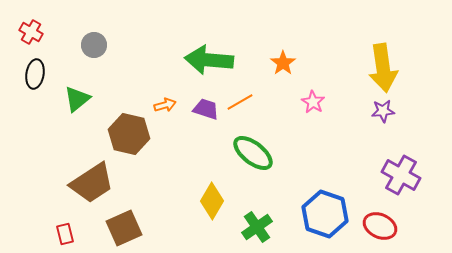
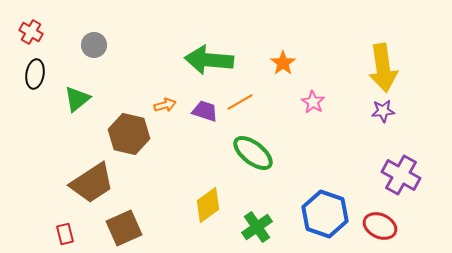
purple trapezoid: moved 1 px left, 2 px down
yellow diamond: moved 4 px left, 4 px down; rotated 24 degrees clockwise
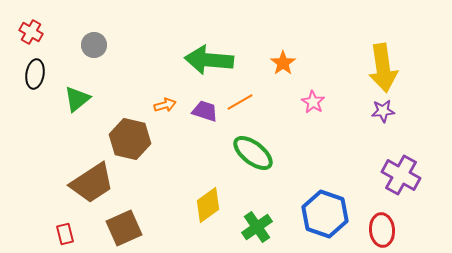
brown hexagon: moved 1 px right, 5 px down
red ellipse: moved 2 px right, 4 px down; rotated 60 degrees clockwise
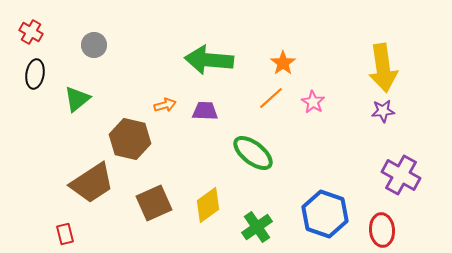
orange line: moved 31 px right, 4 px up; rotated 12 degrees counterclockwise
purple trapezoid: rotated 16 degrees counterclockwise
brown square: moved 30 px right, 25 px up
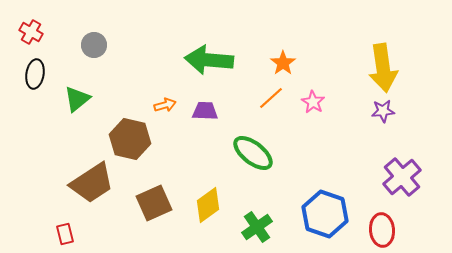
purple cross: moved 1 px right, 2 px down; rotated 21 degrees clockwise
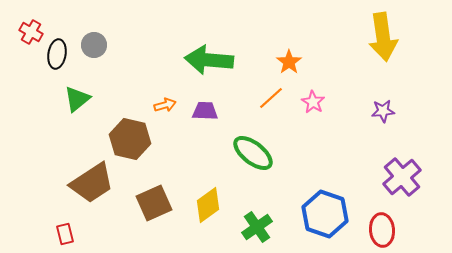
orange star: moved 6 px right, 1 px up
yellow arrow: moved 31 px up
black ellipse: moved 22 px right, 20 px up
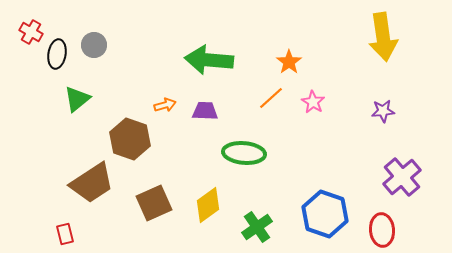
brown hexagon: rotated 6 degrees clockwise
green ellipse: moved 9 px left; rotated 33 degrees counterclockwise
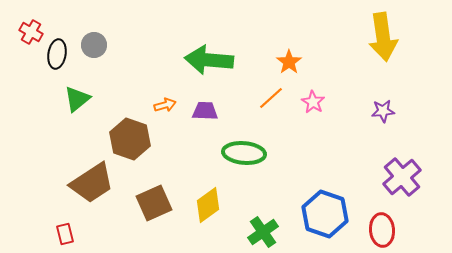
green cross: moved 6 px right, 5 px down
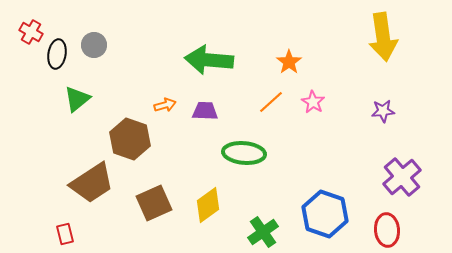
orange line: moved 4 px down
red ellipse: moved 5 px right
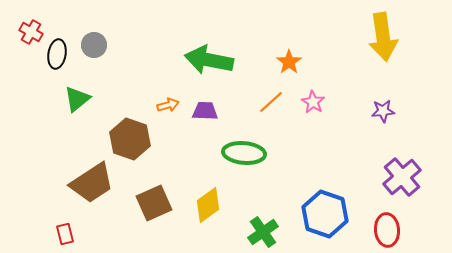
green arrow: rotated 6 degrees clockwise
orange arrow: moved 3 px right
